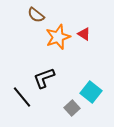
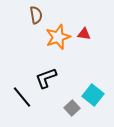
brown semicircle: rotated 138 degrees counterclockwise
red triangle: rotated 24 degrees counterclockwise
black L-shape: moved 2 px right
cyan square: moved 2 px right, 3 px down
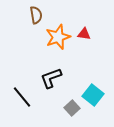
black L-shape: moved 5 px right
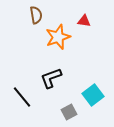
red triangle: moved 13 px up
cyan square: rotated 15 degrees clockwise
gray square: moved 3 px left, 4 px down; rotated 14 degrees clockwise
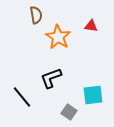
red triangle: moved 7 px right, 5 px down
orange star: rotated 20 degrees counterclockwise
cyan square: rotated 30 degrees clockwise
gray square: rotated 28 degrees counterclockwise
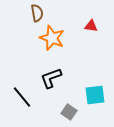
brown semicircle: moved 1 px right, 2 px up
orange star: moved 6 px left, 1 px down; rotated 10 degrees counterclockwise
cyan square: moved 2 px right
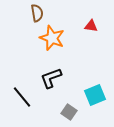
cyan square: rotated 15 degrees counterclockwise
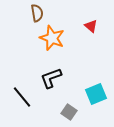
red triangle: rotated 32 degrees clockwise
cyan square: moved 1 px right, 1 px up
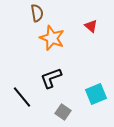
gray square: moved 6 px left
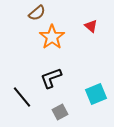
brown semicircle: rotated 60 degrees clockwise
orange star: moved 1 px up; rotated 15 degrees clockwise
gray square: moved 3 px left; rotated 28 degrees clockwise
